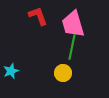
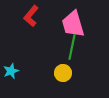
red L-shape: moved 7 px left; rotated 120 degrees counterclockwise
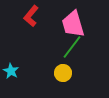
green line: rotated 25 degrees clockwise
cyan star: rotated 21 degrees counterclockwise
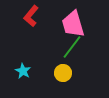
cyan star: moved 12 px right
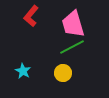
green line: rotated 25 degrees clockwise
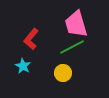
red L-shape: moved 23 px down
pink trapezoid: moved 3 px right
cyan star: moved 5 px up
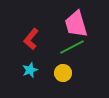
cyan star: moved 7 px right, 4 px down; rotated 21 degrees clockwise
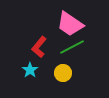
pink trapezoid: moved 6 px left; rotated 40 degrees counterclockwise
red L-shape: moved 8 px right, 8 px down
cyan star: rotated 14 degrees counterclockwise
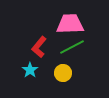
pink trapezoid: rotated 144 degrees clockwise
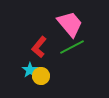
pink trapezoid: rotated 52 degrees clockwise
yellow circle: moved 22 px left, 3 px down
